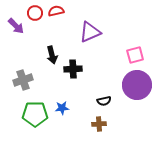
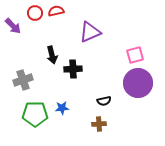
purple arrow: moved 3 px left
purple circle: moved 1 px right, 2 px up
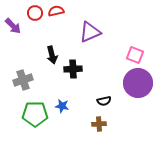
pink square: rotated 36 degrees clockwise
blue star: moved 2 px up; rotated 16 degrees clockwise
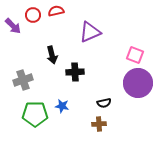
red circle: moved 2 px left, 2 px down
black cross: moved 2 px right, 3 px down
black semicircle: moved 2 px down
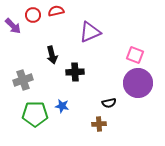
black semicircle: moved 5 px right
